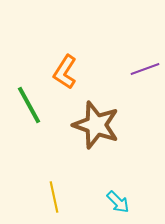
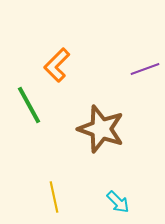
orange L-shape: moved 8 px left, 7 px up; rotated 12 degrees clockwise
brown star: moved 5 px right, 4 px down
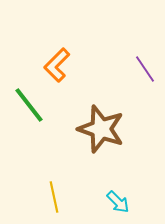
purple line: rotated 76 degrees clockwise
green line: rotated 9 degrees counterclockwise
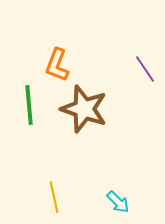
orange L-shape: rotated 24 degrees counterclockwise
green line: rotated 33 degrees clockwise
brown star: moved 17 px left, 20 px up
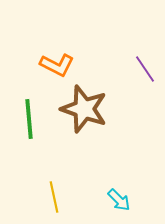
orange L-shape: rotated 84 degrees counterclockwise
green line: moved 14 px down
cyan arrow: moved 1 px right, 2 px up
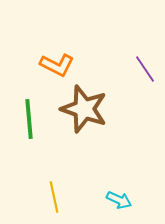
cyan arrow: rotated 20 degrees counterclockwise
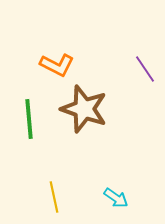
cyan arrow: moved 3 px left, 2 px up; rotated 10 degrees clockwise
